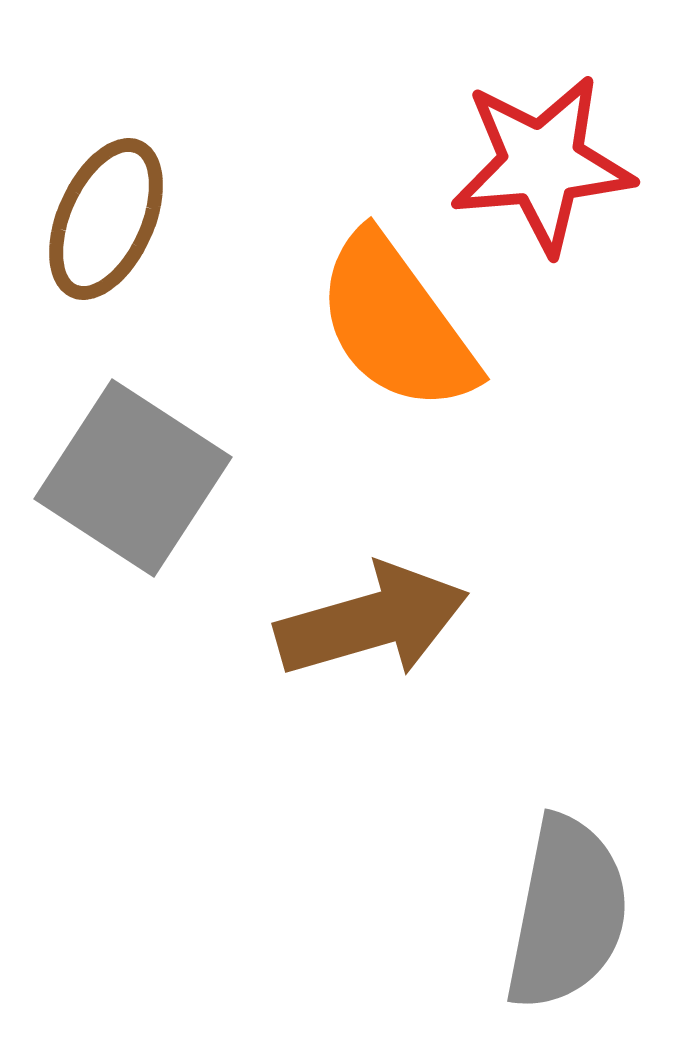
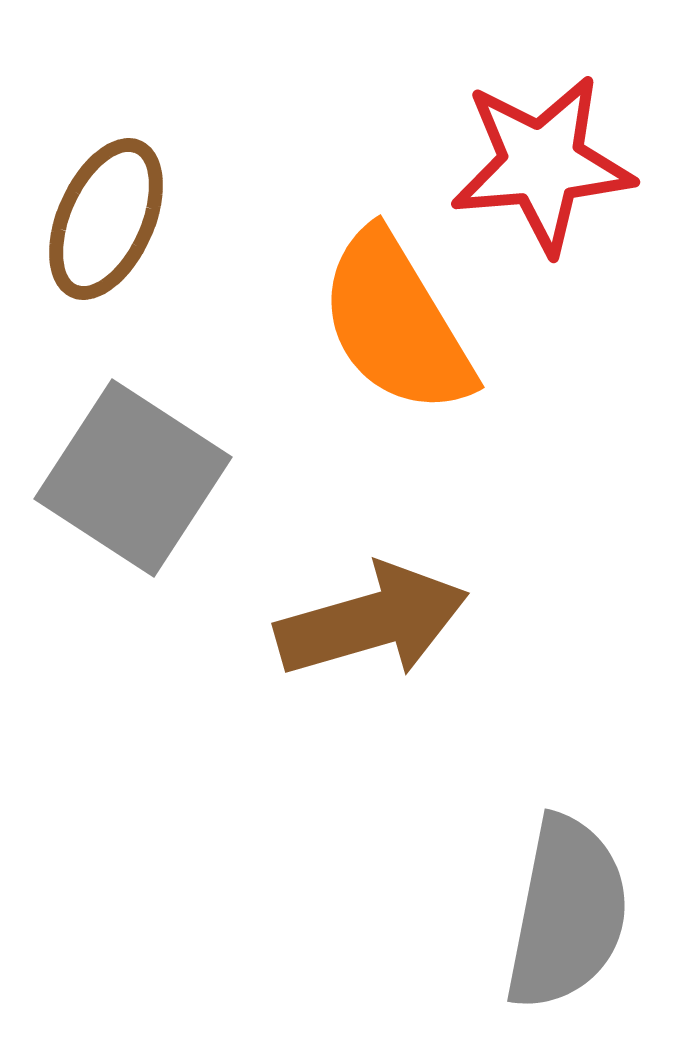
orange semicircle: rotated 5 degrees clockwise
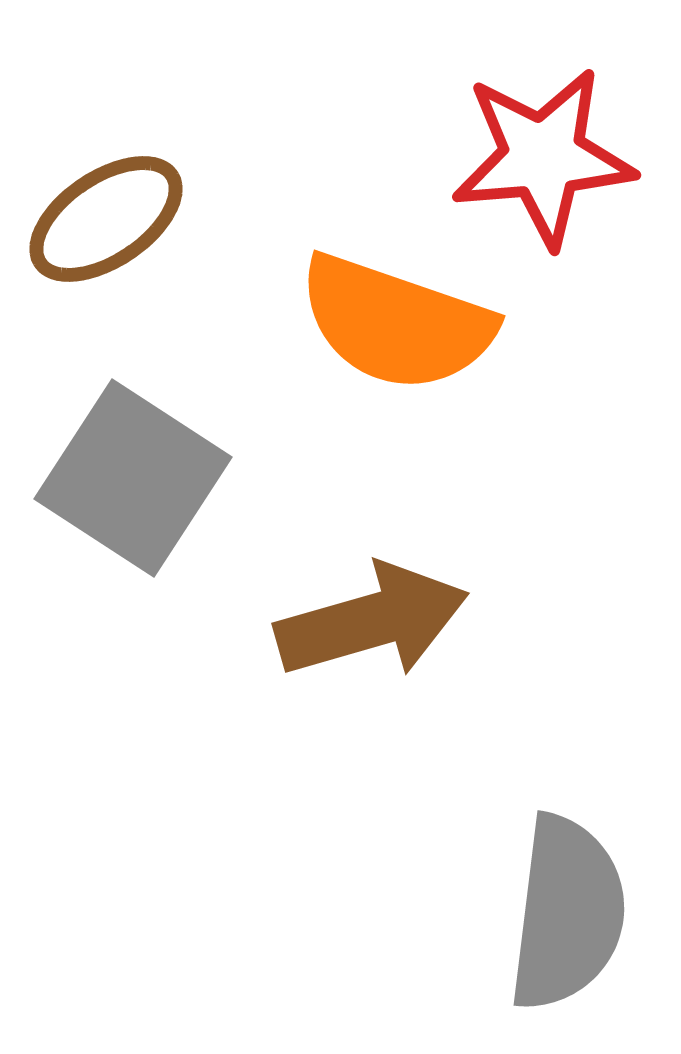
red star: moved 1 px right, 7 px up
brown ellipse: rotated 32 degrees clockwise
orange semicircle: rotated 40 degrees counterclockwise
gray semicircle: rotated 4 degrees counterclockwise
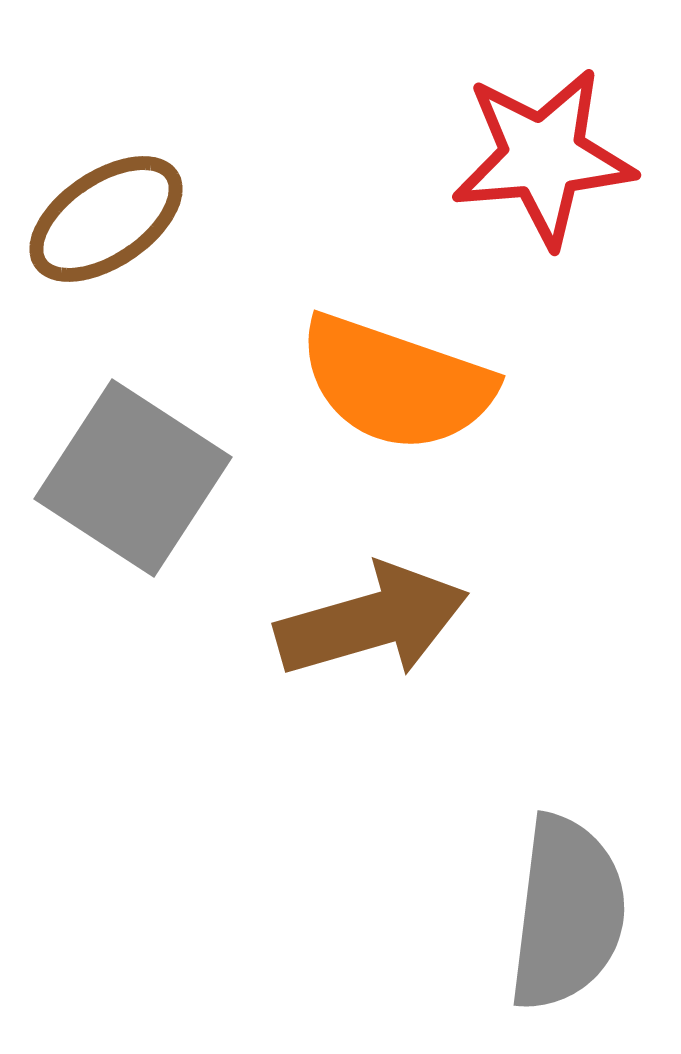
orange semicircle: moved 60 px down
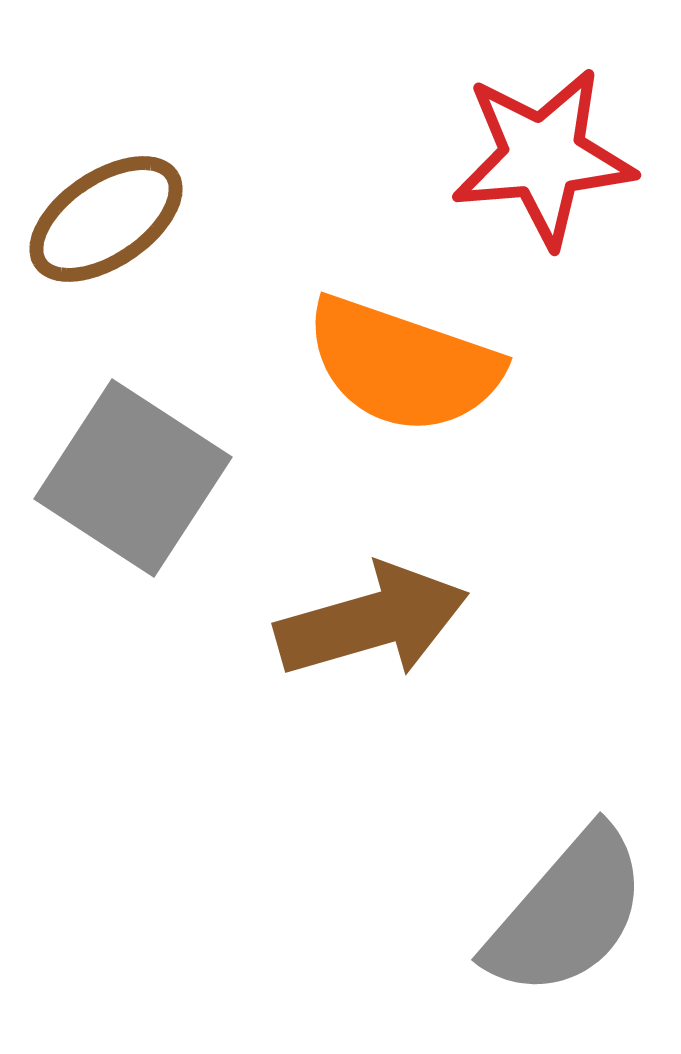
orange semicircle: moved 7 px right, 18 px up
gray semicircle: rotated 34 degrees clockwise
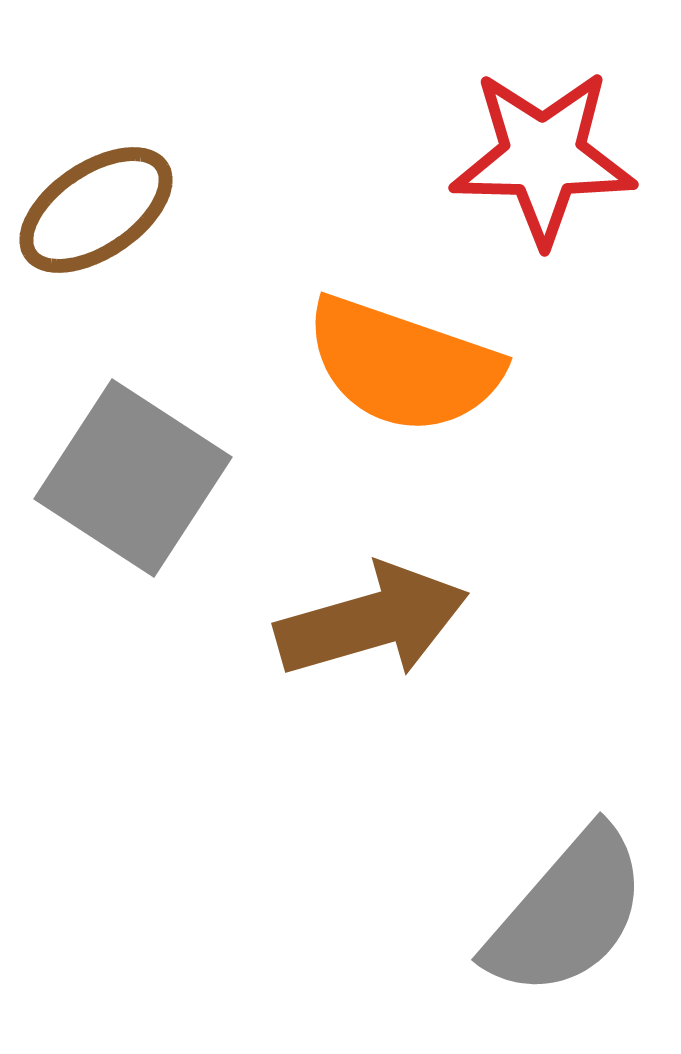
red star: rotated 6 degrees clockwise
brown ellipse: moved 10 px left, 9 px up
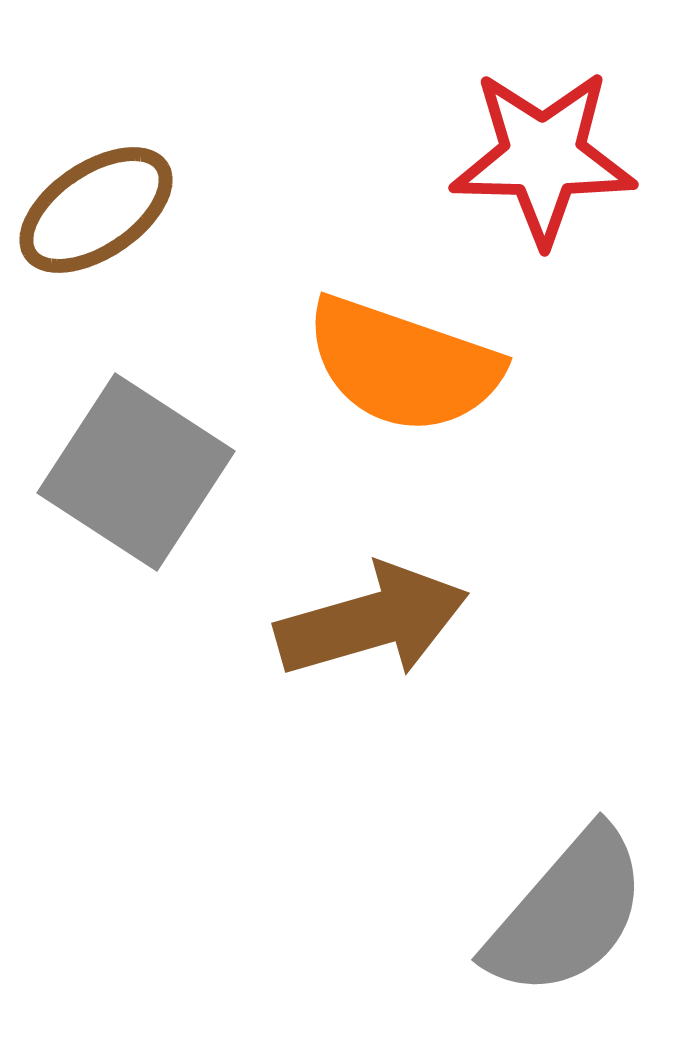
gray square: moved 3 px right, 6 px up
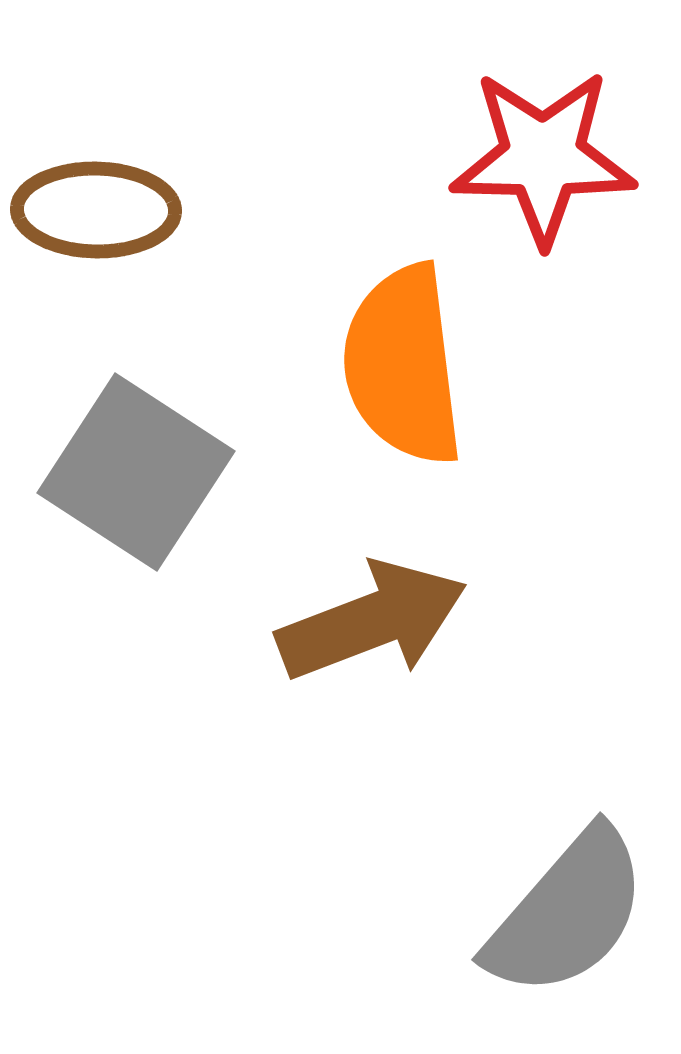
brown ellipse: rotated 35 degrees clockwise
orange semicircle: rotated 64 degrees clockwise
brown arrow: rotated 5 degrees counterclockwise
